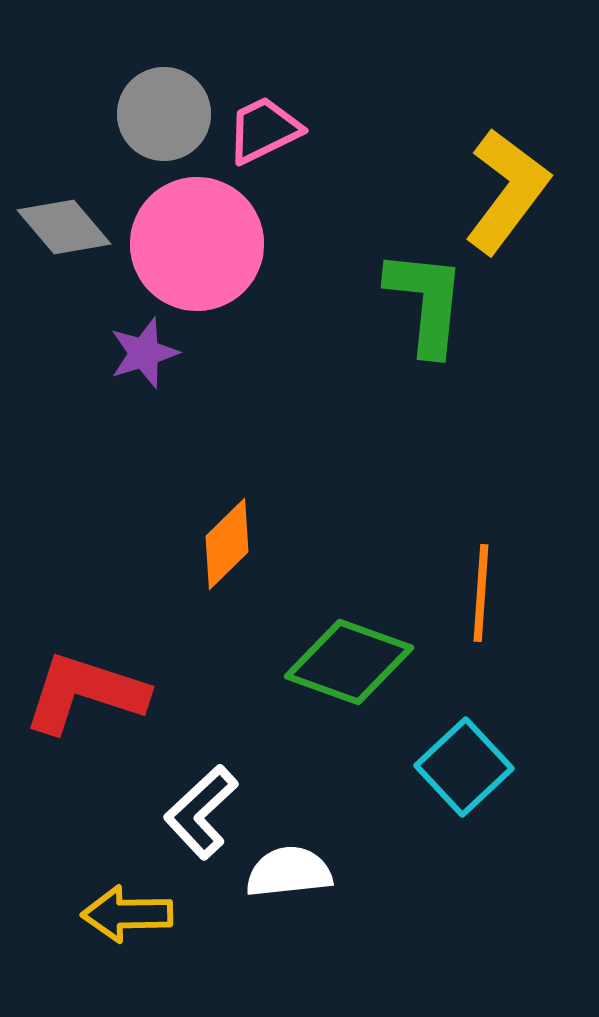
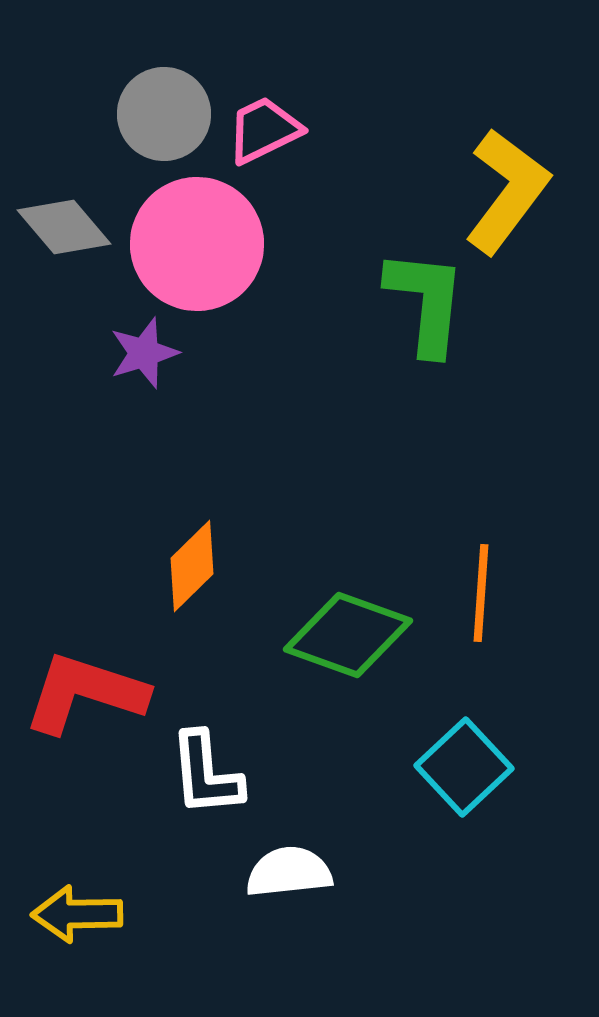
orange diamond: moved 35 px left, 22 px down
green diamond: moved 1 px left, 27 px up
white L-shape: moved 5 px right, 38 px up; rotated 52 degrees counterclockwise
yellow arrow: moved 50 px left
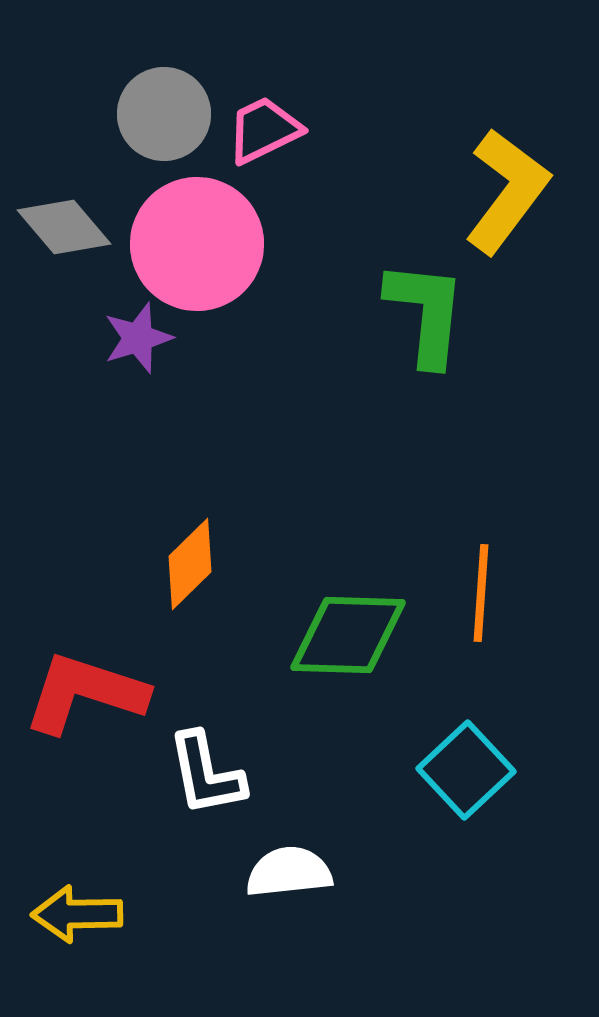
green L-shape: moved 11 px down
purple star: moved 6 px left, 15 px up
orange diamond: moved 2 px left, 2 px up
green diamond: rotated 18 degrees counterclockwise
cyan square: moved 2 px right, 3 px down
white L-shape: rotated 6 degrees counterclockwise
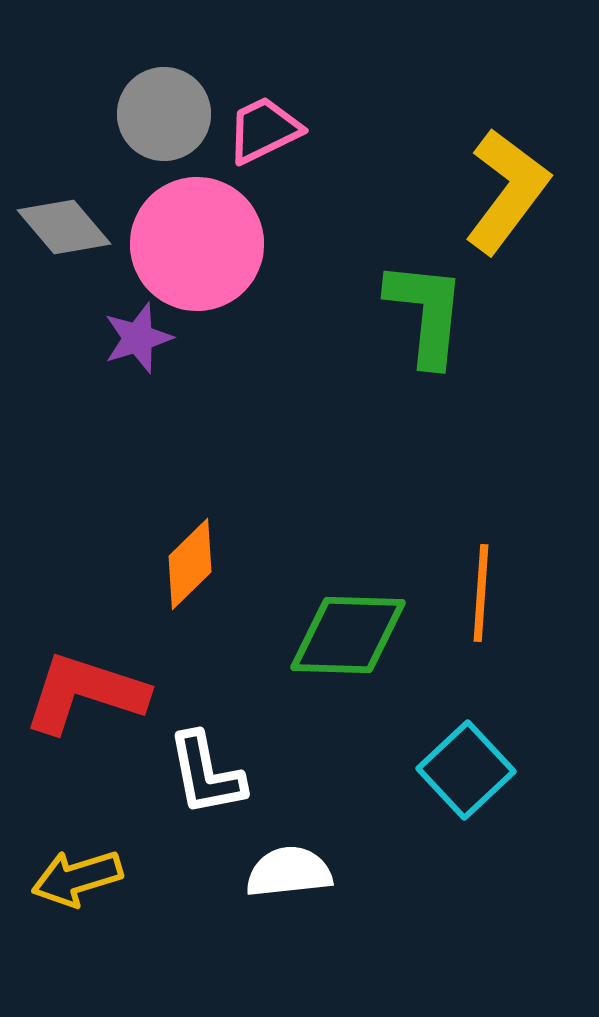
yellow arrow: moved 36 px up; rotated 16 degrees counterclockwise
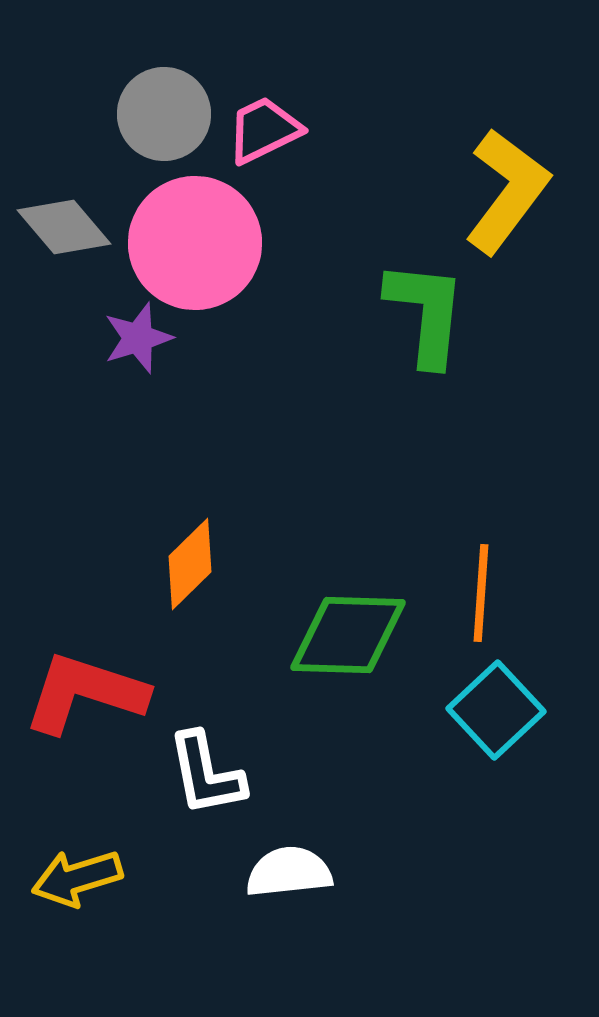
pink circle: moved 2 px left, 1 px up
cyan square: moved 30 px right, 60 px up
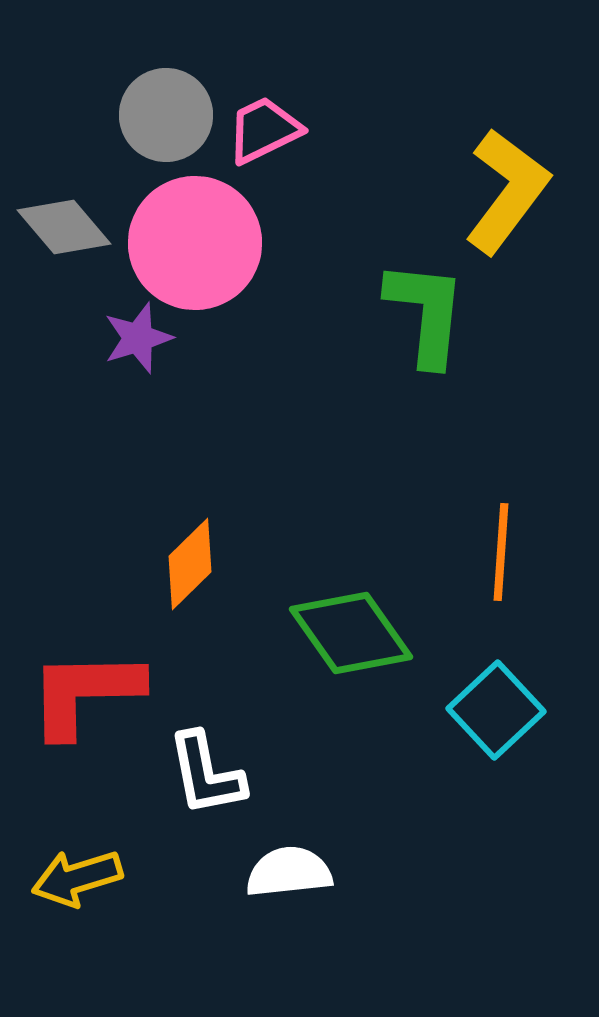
gray circle: moved 2 px right, 1 px down
orange line: moved 20 px right, 41 px up
green diamond: moved 3 px right, 2 px up; rotated 53 degrees clockwise
red L-shape: rotated 19 degrees counterclockwise
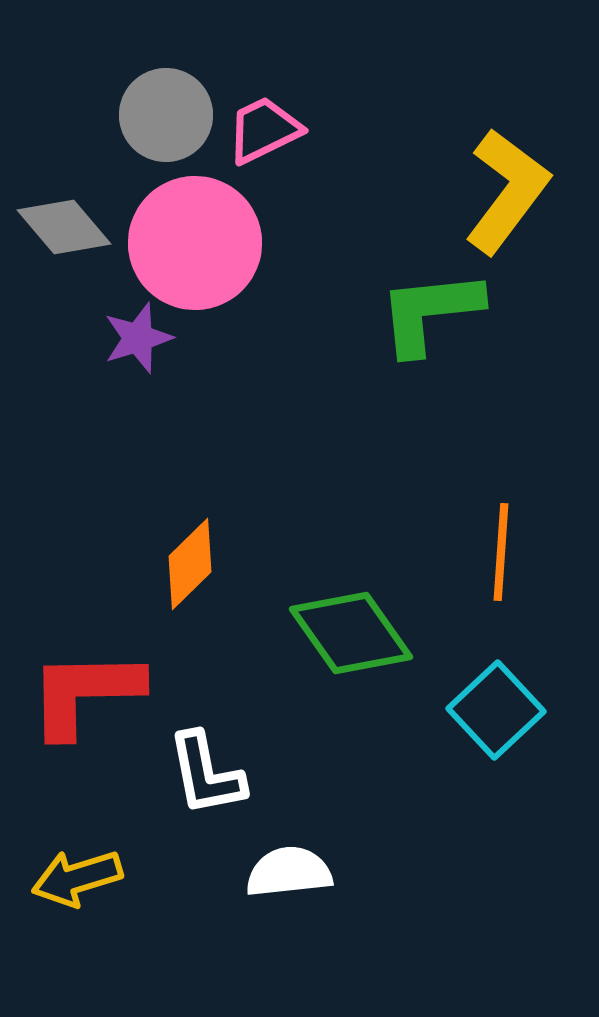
green L-shape: moved 4 px right, 1 px up; rotated 102 degrees counterclockwise
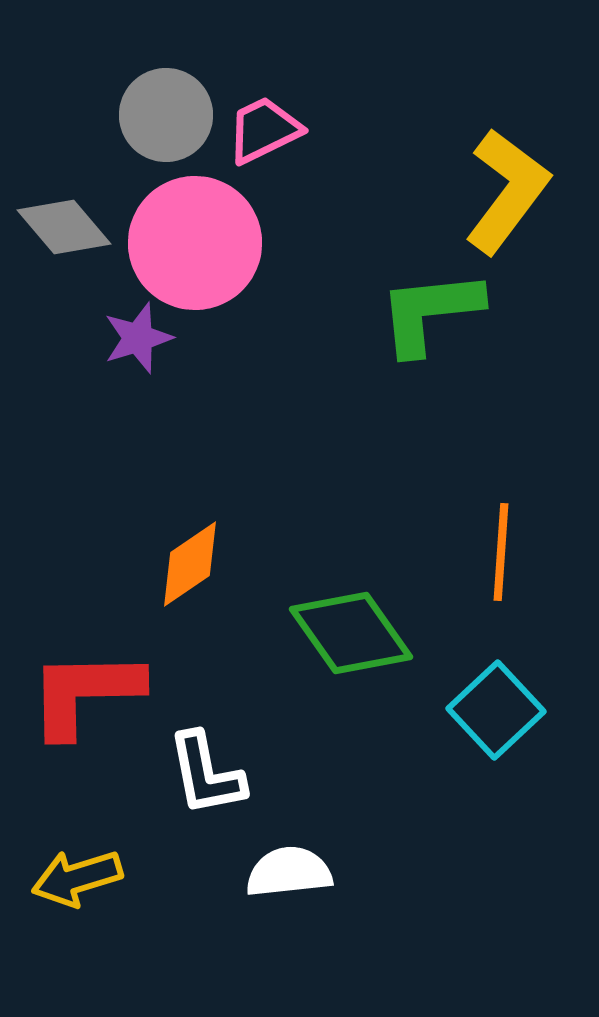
orange diamond: rotated 10 degrees clockwise
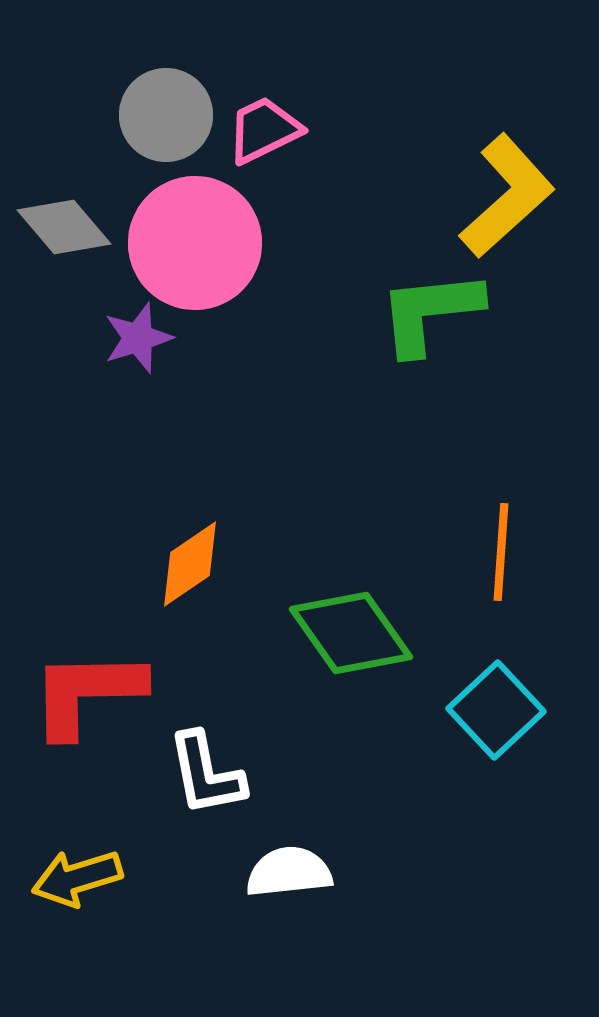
yellow L-shape: moved 5 px down; rotated 11 degrees clockwise
red L-shape: moved 2 px right
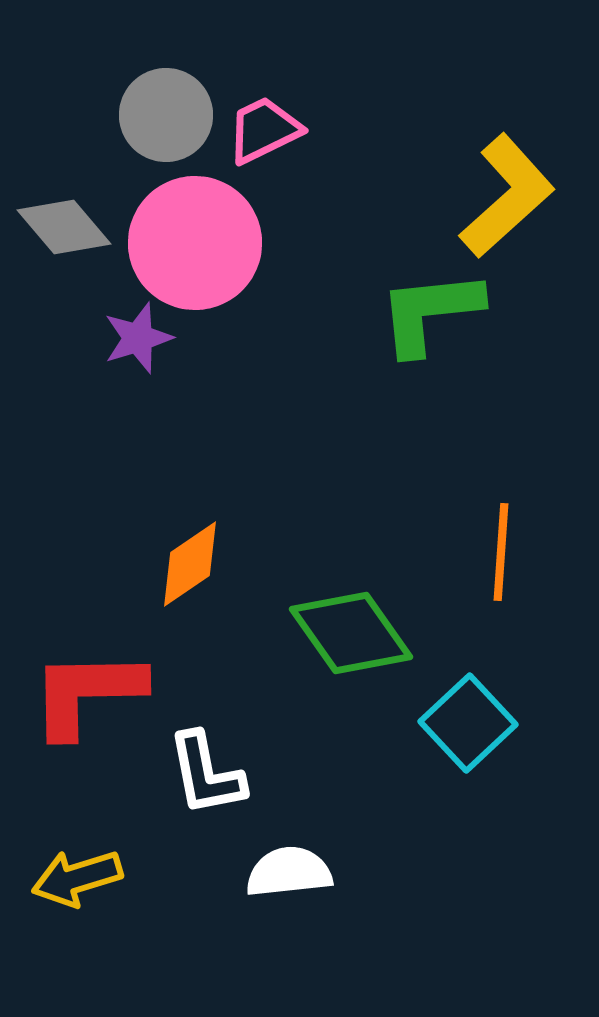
cyan square: moved 28 px left, 13 px down
